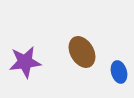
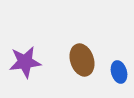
brown ellipse: moved 8 px down; rotated 12 degrees clockwise
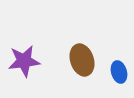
purple star: moved 1 px left, 1 px up
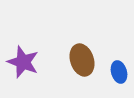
purple star: moved 1 px left, 1 px down; rotated 28 degrees clockwise
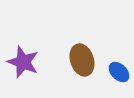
blue ellipse: rotated 30 degrees counterclockwise
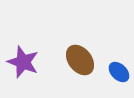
brown ellipse: moved 2 px left; rotated 20 degrees counterclockwise
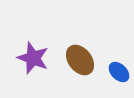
purple star: moved 10 px right, 4 px up
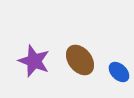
purple star: moved 1 px right, 3 px down
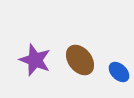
purple star: moved 1 px right, 1 px up
